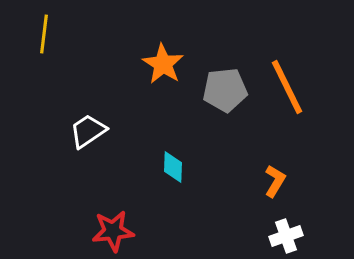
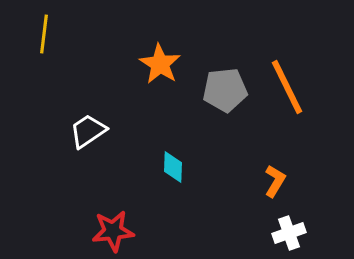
orange star: moved 3 px left
white cross: moved 3 px right, 3 px up
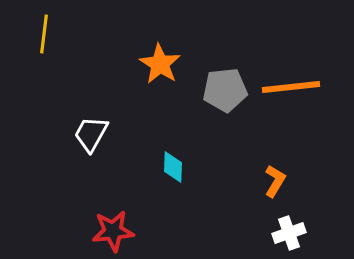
orange line: moved 4 px right; rotated 70 degrees counterclockwise
white trapezoid: moved 3 px right, 3 px down; rotated 27 degrees counterclockwise
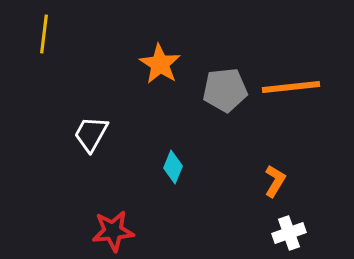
cyan diamond: rotated 20 degrees clockwise
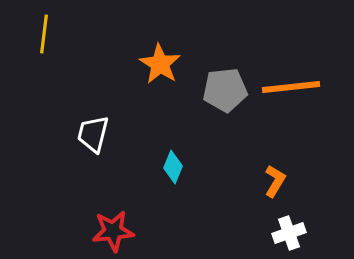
white trapezoid: moved 2 px right; rotated 15 degrees counterclockwise
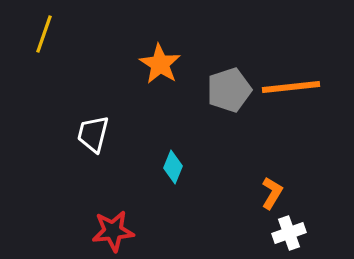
yellow line: rotated 12 degrees clockwise
gray pentagon: moved 4 px right; rotated 12 degrees counterclockwise
orange L-shape: moved 3 px left, 12 px down
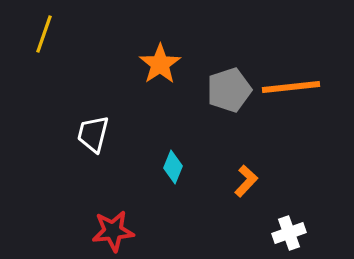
orange star: rotated 6 degrees clockwise
orange L-shape: moved 26 px left, 12 px up; rotated 12 degrees clockwise
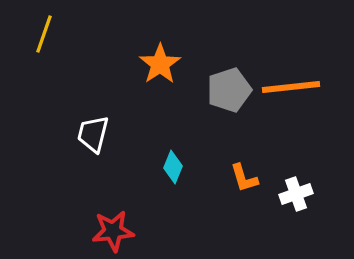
orange L-shape: moved 2 px left, 3 px up; rotated 120 degrees clockwise
white cross: moved 7 px right, 39 px up
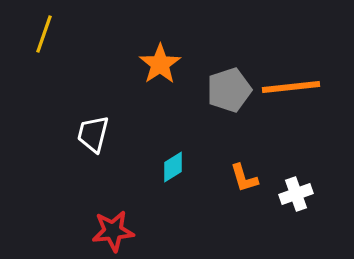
cyan diamond: rotated 36 degrees clockwise
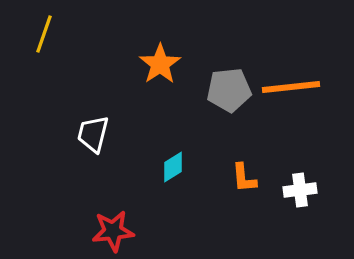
gray pentagon: rotated 12 degrees clockwise
orange L-shape: rotated 12 degrees clockwise
white cross: moved 4 px right, 4 px up; rotated 12 degrees clockwise
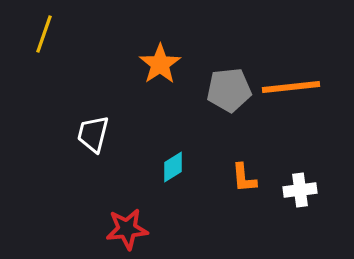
red star: moved 14 px right, 2 px up
